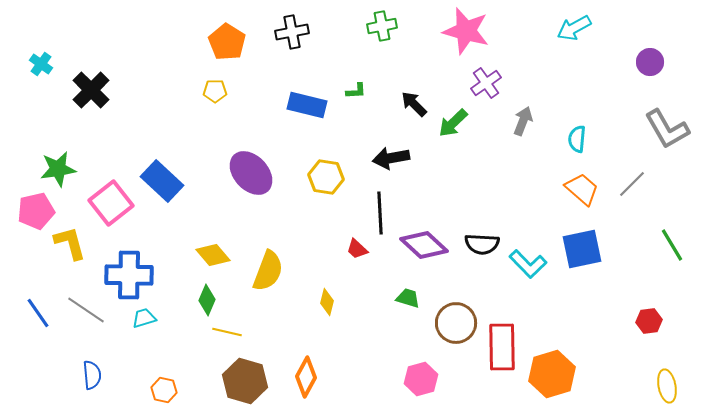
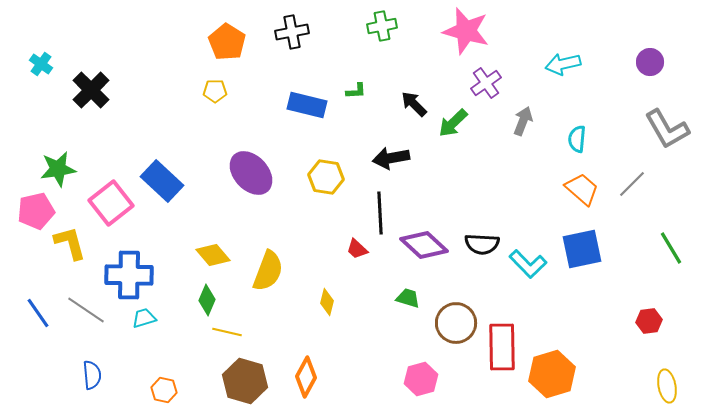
cyan arrow at (574, 28): moved 11 px left, 36 px down; rotated 16 degrees clockwise
green line at (672, 245): moved 1 px left, 3 px down
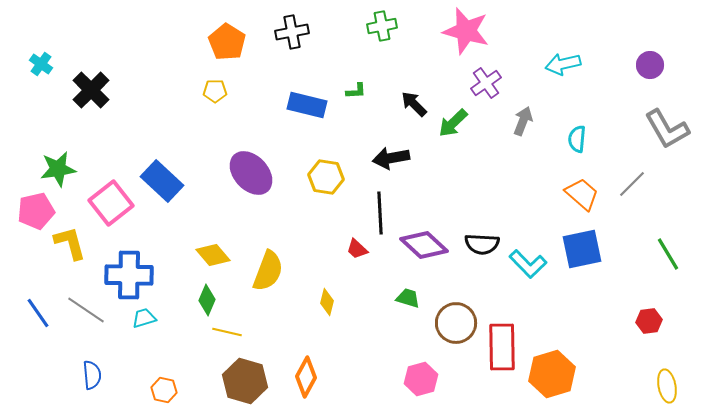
purple circle at (650, 62): moved 3 px down
orange trapezoid at (582, 189): moved 5 px down
green line at (671, 248): moved 3 px left, 6 px down
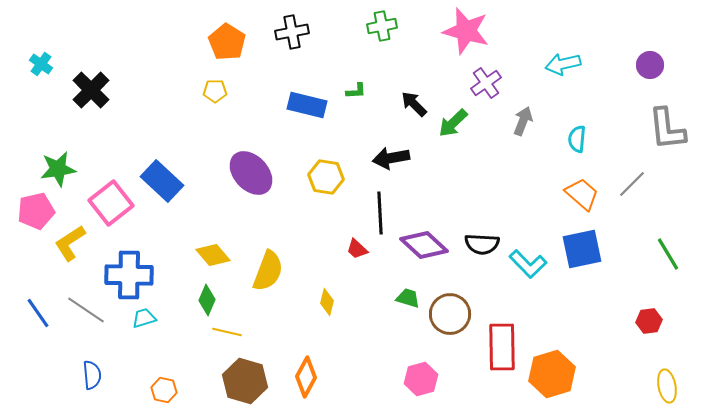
gray L-shape at (667, 129): rotated 24 degrees clockwise
yellow L-shape at (70, 243): rotated 108 degrees counterclockwise
brown circle at (456, 323): moved 6 px left, 9 px up
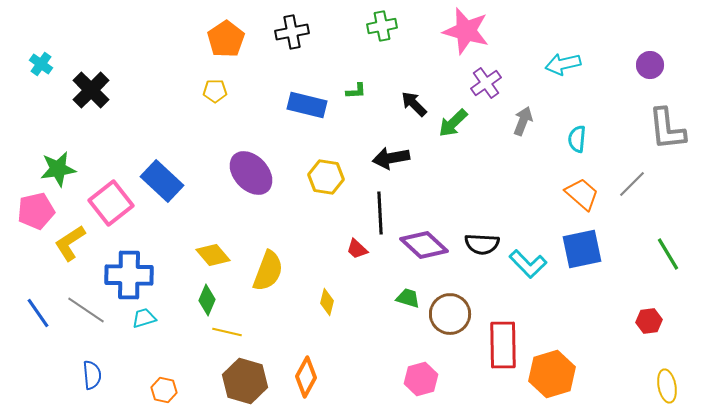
orange pentagon at (227, 42): moved 1 px left, 3 px up; rotated 6 degrees clockwise
red rectangle at (502, 347): moved 1 px right, 2 px up
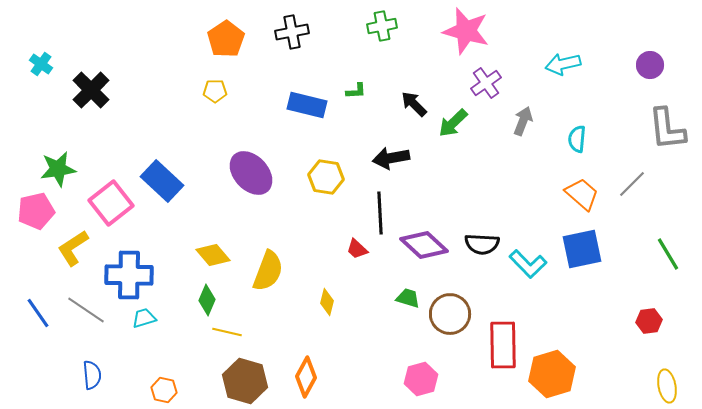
yellow L-shape at (70, 243): moved 3 px right, 5 px down
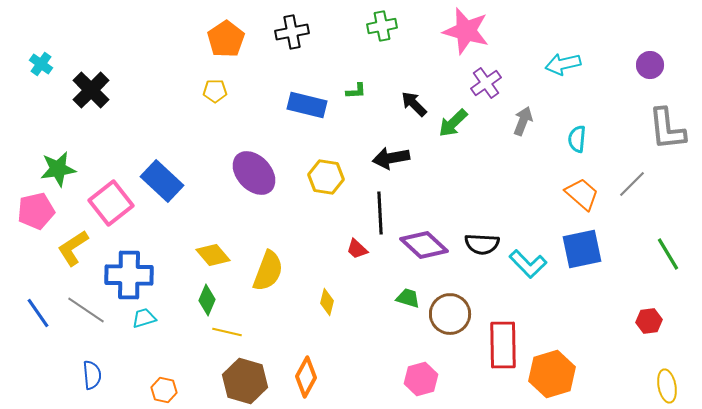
purple ellipse at (251, 173): moved 3 px right
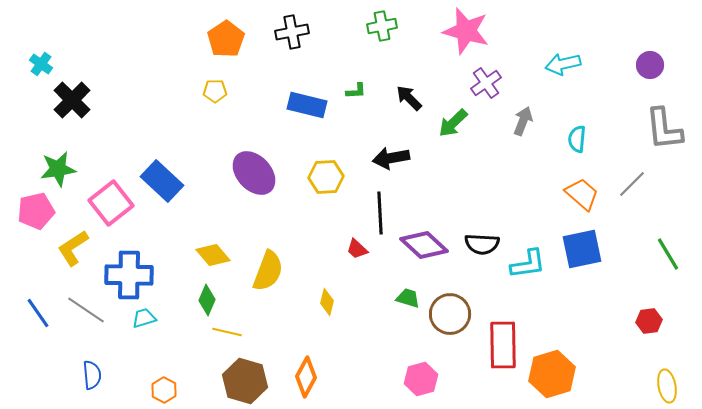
black cross at (91, 90): moved 19 px left, 10 px down
black arrow at (414, 104): moved 5 px left, 6 px up
gray L-shape at (667, 129): moved 3 px left
yellow hexagon at (326, 177): rotated 12 degrees counterclockwise
cyan L-shape at (528, 264): rotated 54 degrees counterclockwise
orange hexagon at (164, 390): rotated 15 degrees clockwise
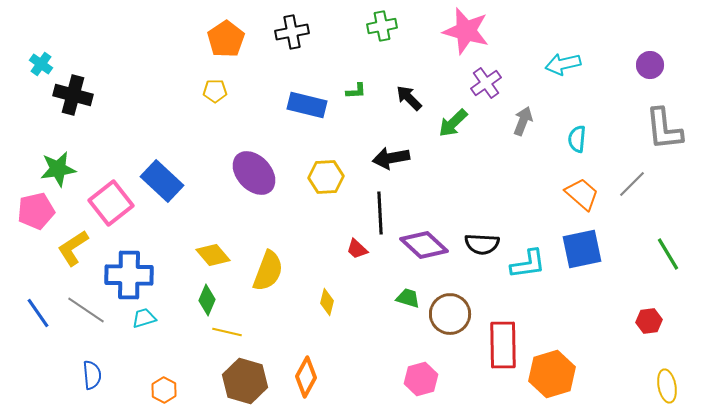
black cross at (72, 100): moved 1 px right, 5 px up; rotated 30 degrees counterclockwise
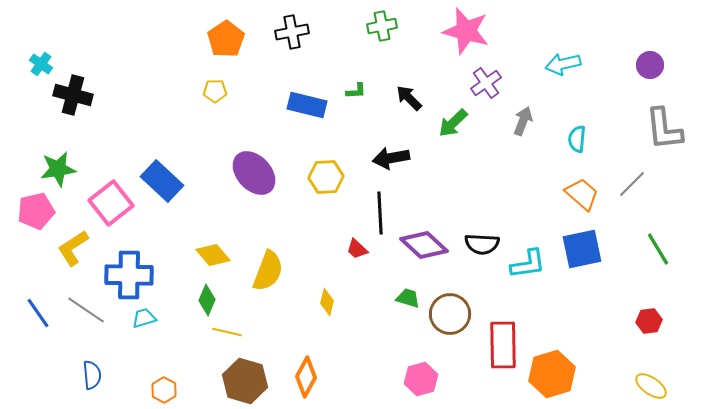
green line at (668, 254): moved 10 px left, 5 px up
yellow ellipse at (667, 386): moved 16 px left; rotated 44 degrees counterclockwise
